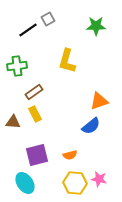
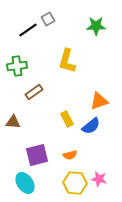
yellow rectangle: moved 32 px right, 5 px down
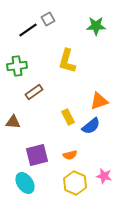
yellow rectangle: moved 1 px right, 2 px up
pink star: moved 5 px right, 3 px up
yellow hexagon: rotated 20 degrees clockwise
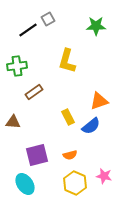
cyan ellipse: moved 1 px down
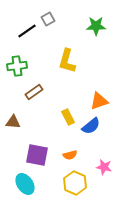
black line: moved 1 px left, 1 px down
purple square: rotated 25 degrees clockwise
pink star: moved 9 px up
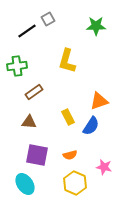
brown triangle: moved 16 px right
blue semicircle: rotated 18 degrees counterclockwise
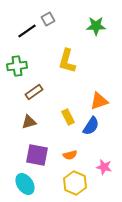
brown triangle: rotated 21 degrees counterclockwise
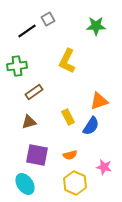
yellow L-shape: rotated 10 degrees clockwise
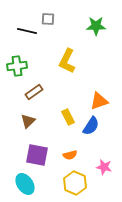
gray square: rotated 32 degrees clockwise
black line: rotated 48 degrees clockwise
brown triangle: moved 1 px left, 1 px up; rotated 28 degrees counterclockwise
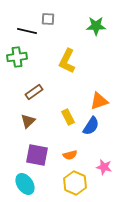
green cross: moved 9 px up
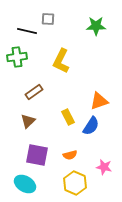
yellow L-shape: moved 6 px left
cyan ellipse: rotated 25 degrees counterclockwise
